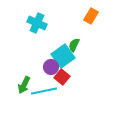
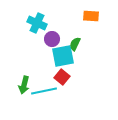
orange rectangle: rotated 63 degrees clockwise
green semicircle: moved 1 px right, 1 px up
cyan square: rotated 25 degrees clockwise
purple circle: moved 1 px right, 28 px up
green arrow: rotated 12 degrees counterclockwise
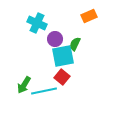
orange rectangle: moved 2 px left; rotated 28 degrees counterclockwise
purple circle: moved 3 px right
green arrow: rotated 18 degrees clockwise
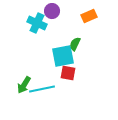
purple circle: moved 3 px left, 28 px up
red square: moved 6 px right, 4 px up; rotated 28 degrees counterclockwise
cyan line: moved 2 px left, 2 px up
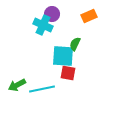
purple circle: moved 3 px down
cyan cross: moved 6 px right, 2 px down
cyan square: rotated 15 degrees clockwise
green arrow: moved 7 px left; rotated 30 degrees clockwise
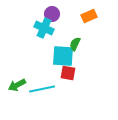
cyan cross: moved 1 px right, 3 px down
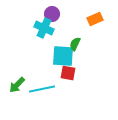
orange rectangle: moved 6 px right, 3 px down
green arrow: rotated 18 degrees counterclockwise
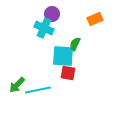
cyan line: moved 4 px left, 1 px down
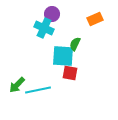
red square: moved 2 px right
